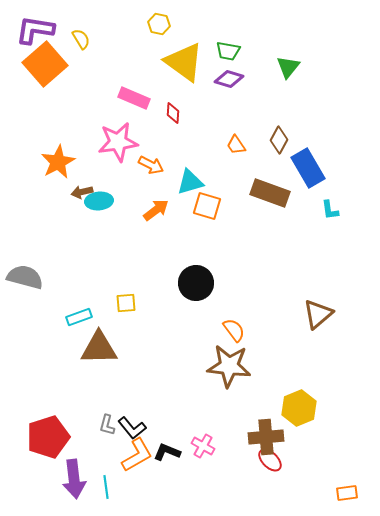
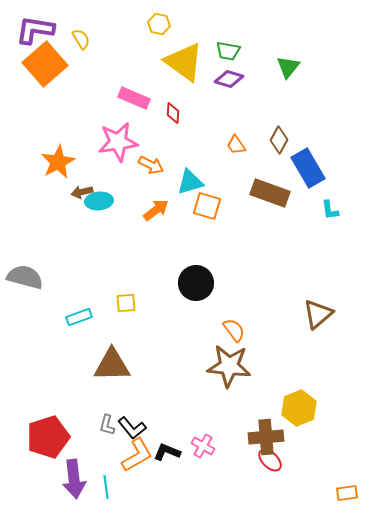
brown triangle at (99, 348): moved 13 px right, 17 px down
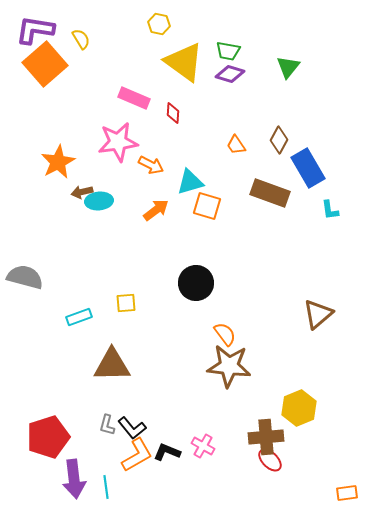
purple diamond at (229, 79): moved 1 px right, 5 px up
orange semicircle at (234, 330): moved 9 px left, 4 px down
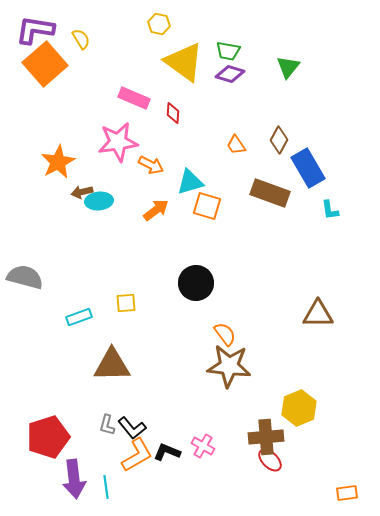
brown triangle at (318, 314): rotated 40 degrees clockwise
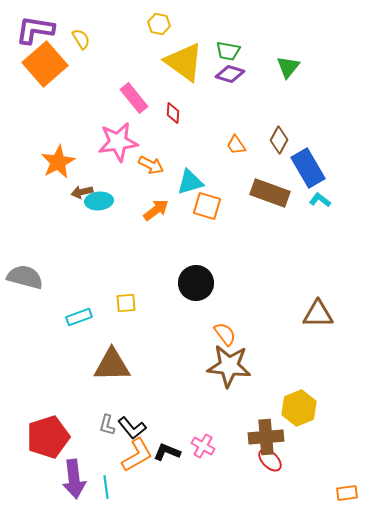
pink rectangle at (134, 98): rotated 28 degrees clockwise
cyan L-shape at (330, 210): moved 10 px left, 10 px up; rotated 135 degrees clockwise
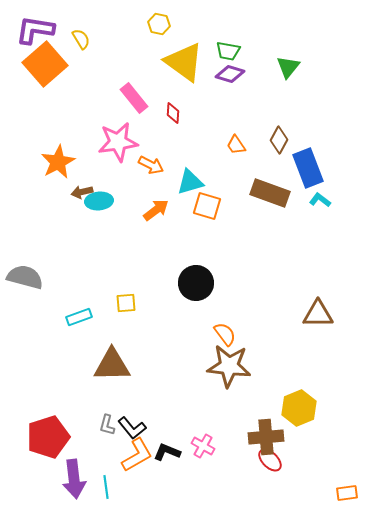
blue rectangle at (308, 168): rotated 9 degrees clockwise
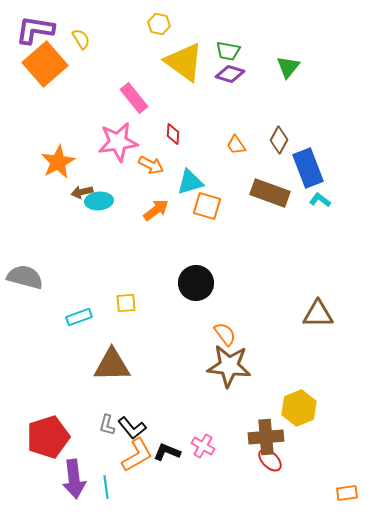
red diamond at (173, 113): moved 21 px down
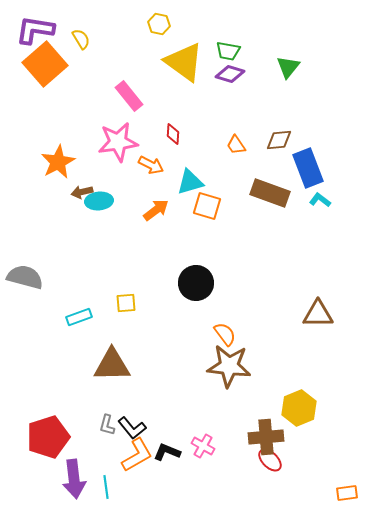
pink rectangle at (134, 98): moved 5 px left, 2 px up
brown diamond at (279, 140): rotated 56 degrees clockwise
